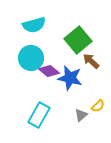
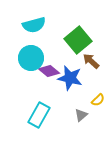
yellow semicircle: moved 6 px up
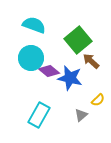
cyan semicircle: rotated 145 degrees counterclockwise
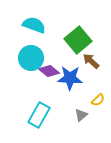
blue star: rotated 10 degrees counterclockwise
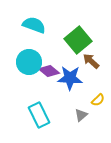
cyan circle: moved 2 px left, 4 px down
cyan rectangle: rotated 55 degrees counterclockwise
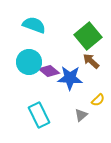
green square: moved 10 px right, 4 px up
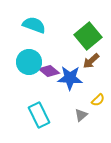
brown arrow: rotated 84 degrees counterclockwise
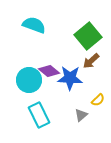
cyan circle: moved 18 px down
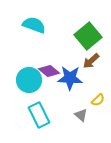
gray triangle: rotated 40 degrees counterclockwise
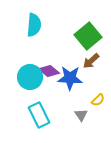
cyan semicircle: rotated 75 degrees clockwise
cyan circle: moved 1 px right, 3 px up
gray triangle: rotated 16 degrees clockwise
